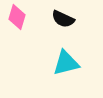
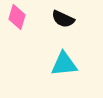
cyan triangle: moved 2 px left, 1 px down; rotated 8 degrees clockwise
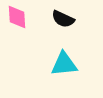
pink diamond: rotated 20 degrees counterclockwise
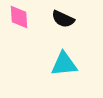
pink diamond: moved 2 px right
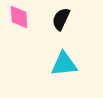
black semicircle: moved 2 px left; rotated 90 degrees clockwise
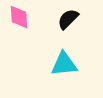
black semicircle: moved 7 px right; rotated 20 degrees clockwise
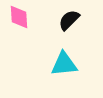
black semicircle: moved 1 px right, 1 px down
